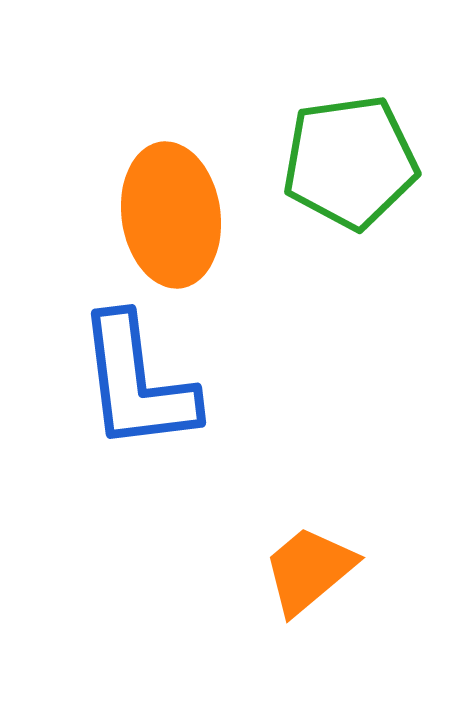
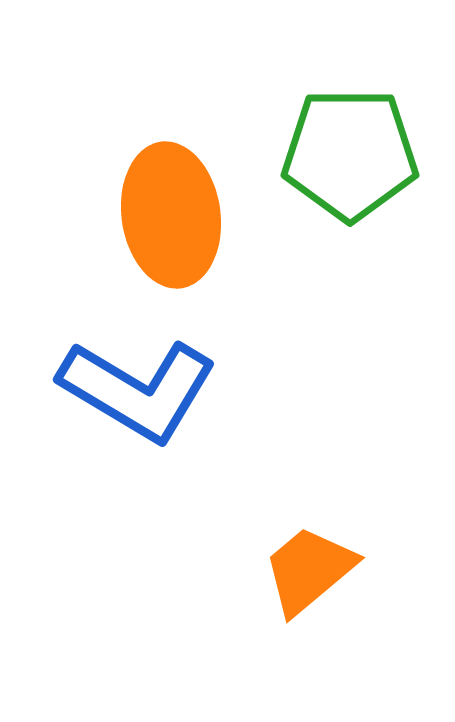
green pentagon: moved 8 px up; rotated 8 degrees clockwise
blue L-shape: moved 1 px right, 7 px down; rotated 52 degrees counterclockwise
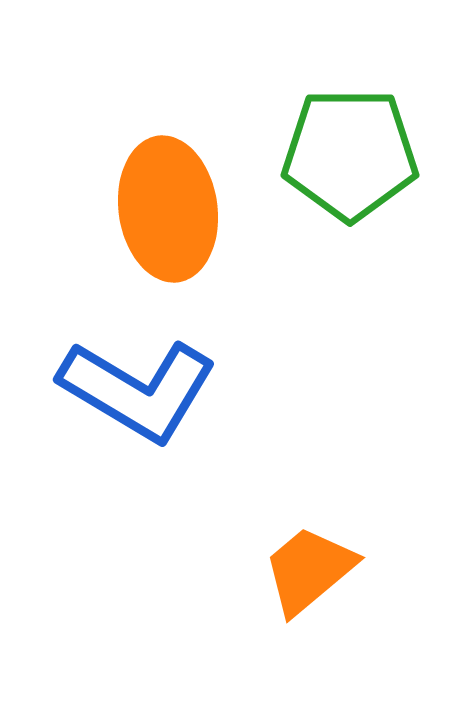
orange ellipse: moved 3 px left, 6 px up
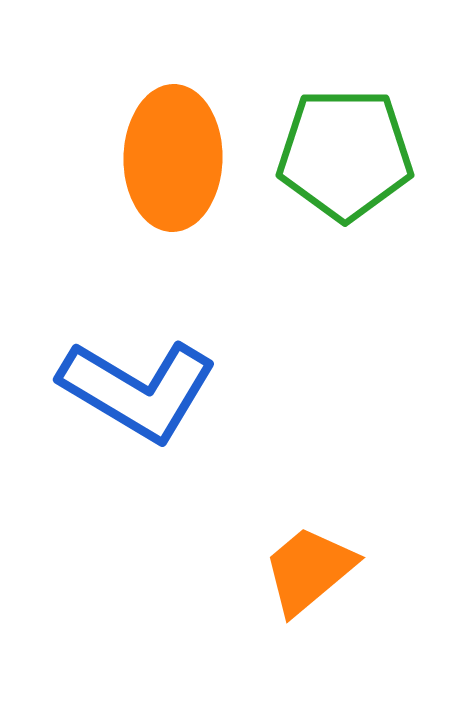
green pentagon: moved 5 px left
orange ellipse: moved 5 px right, 51 px up; rotated 9 degrees clockwise
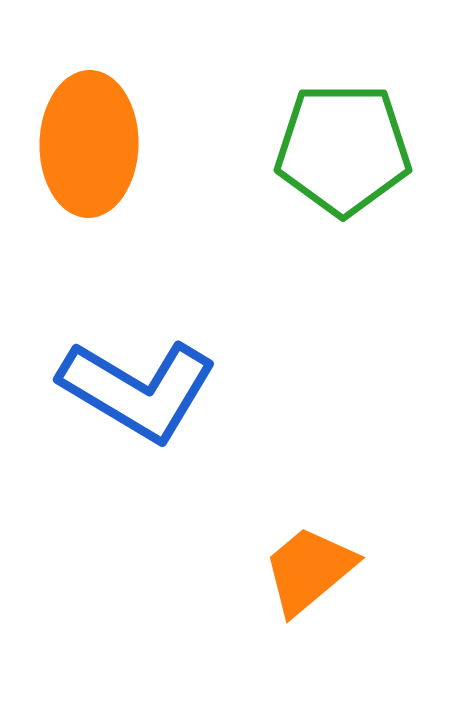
green pentagon: moved 2 px left, 5 px up
orange ellipse: moved 84 px left, 14 px up
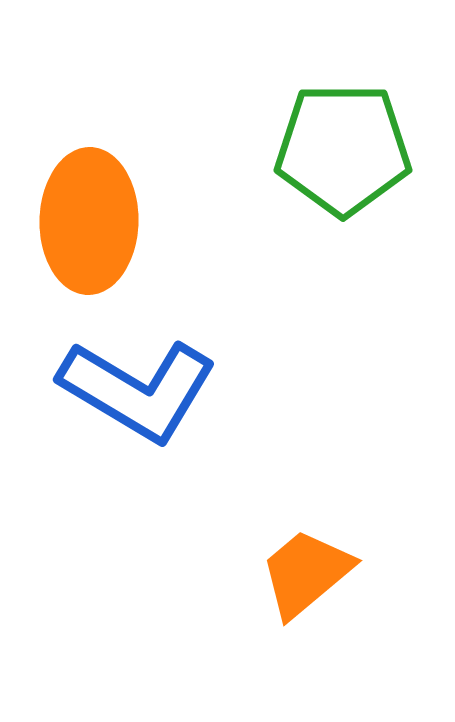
orange ellipse: moved 77 px down
orange trapezoid: moved 3 px left, 3 px down
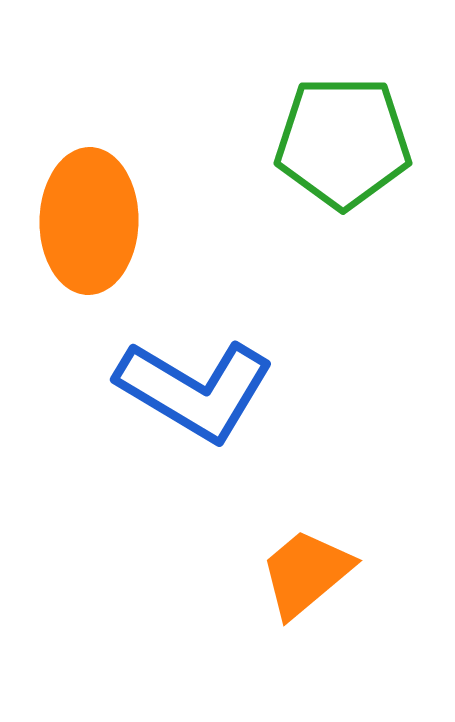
green pentagon: moved 7 px up
blue L-shape: moved 57 px right
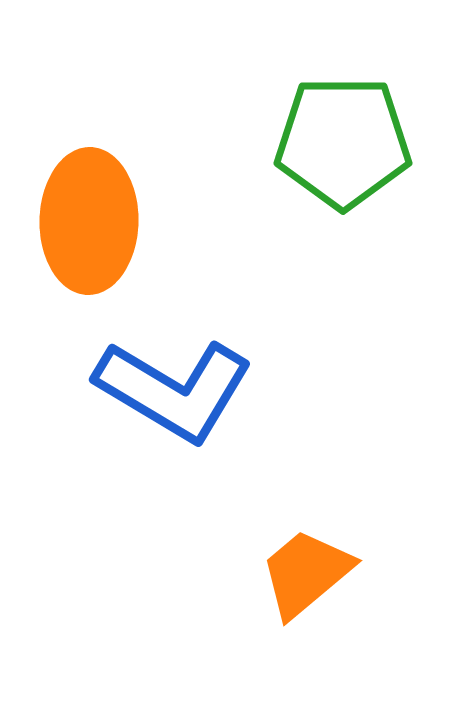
blue L-shape: moved 21 px left
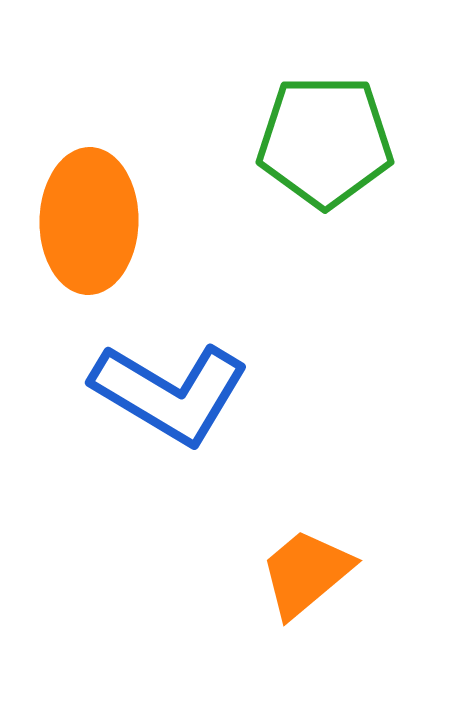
green pentagon: moved 18 px left, 1 px up
blue L-shape: moved 4 px left, 3 px down
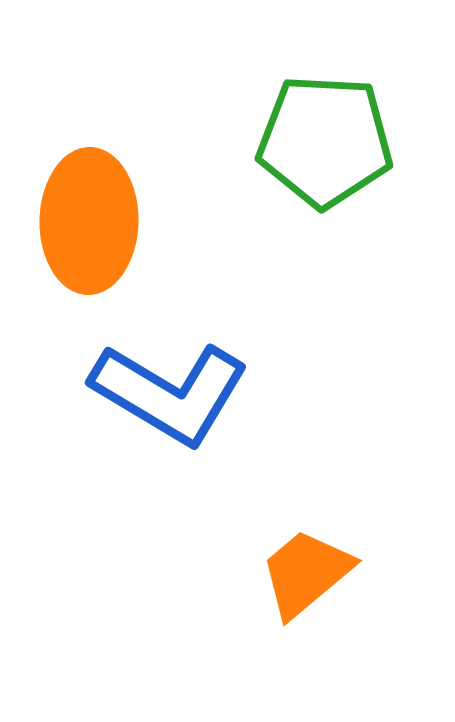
green pentagon: rotated 3 degrees clockwise
